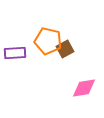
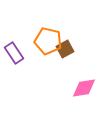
purple rectangle: moved 1 px left; rotated 60 degrees clockwise
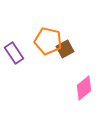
pink diamond: rotated 30 degrees counterclockwise
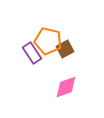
purple rectangle: moved 18 px right
pink diamond: moved 18 px left, 1 px up; rotated 20 degrees clockwise
